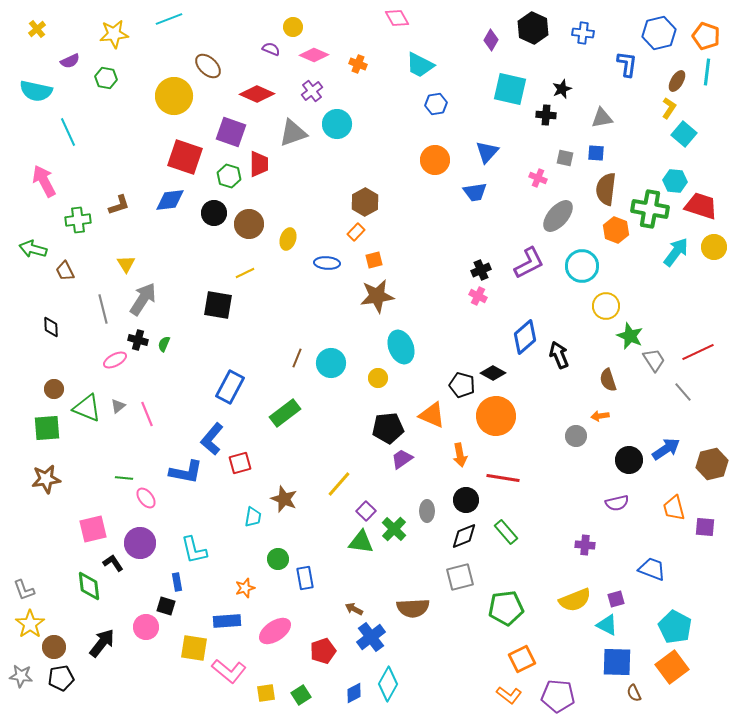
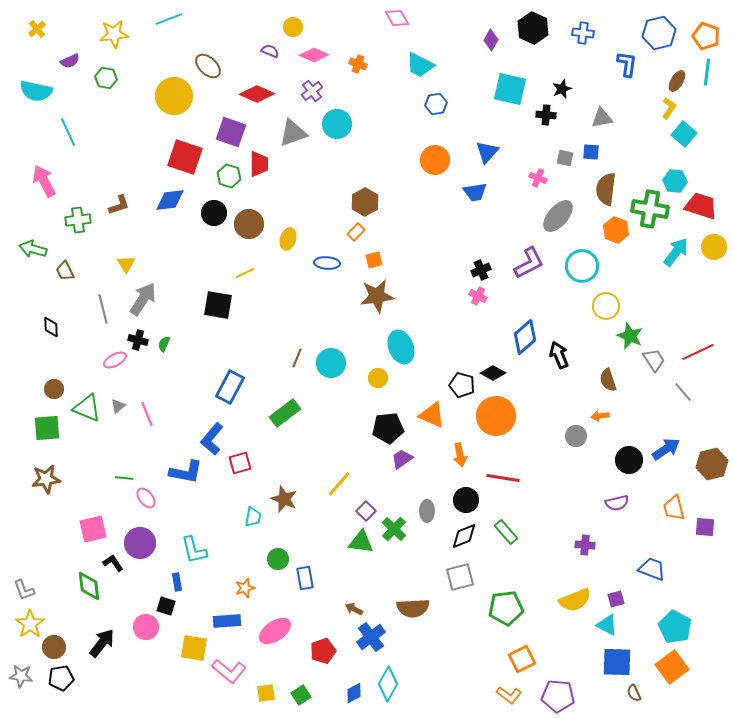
purple semicircle at (271, 49): moved 1 px left, 2 px down
blue square at (596, 153): moved 5 px left, 1 px up
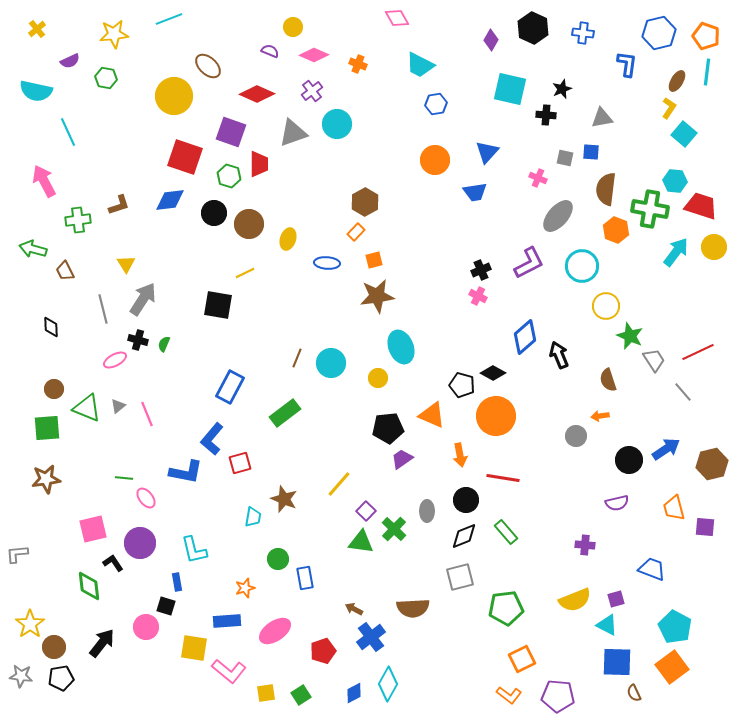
gray L-shape at (24, 590): moved 7 px left, 36 px up; rotated 105 degrees clockwise
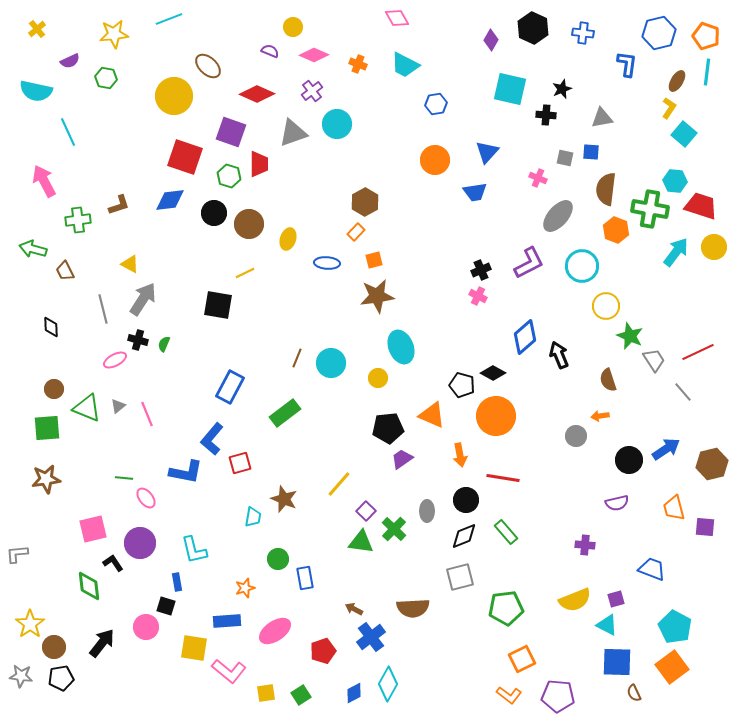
cyan trapezoid at (420, 65): moved 15 px left
yellow triangle at (126, 264): moved 4 px right; rotated 30 degrees counterclockwise
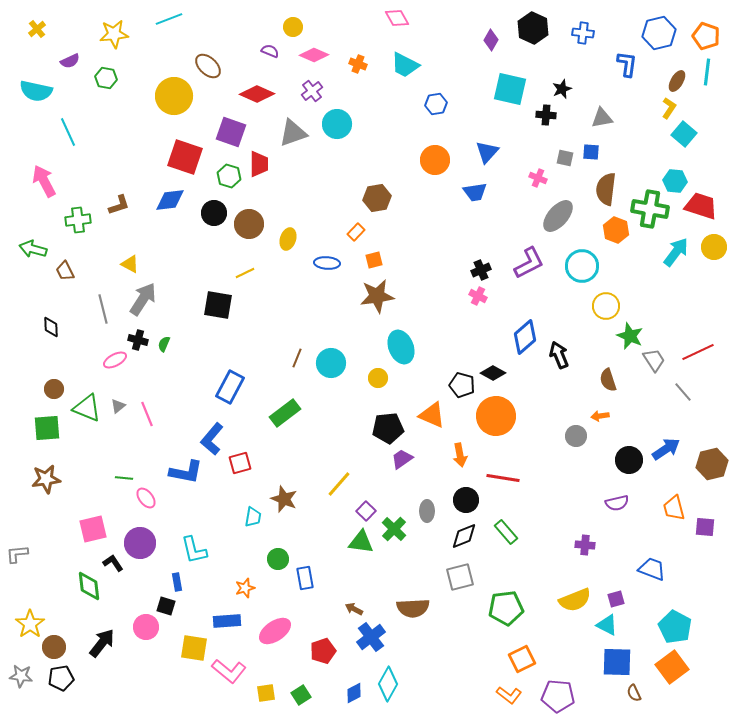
brown hexagon at (365, 202): moved 12 px right, 4 px up; rotated 20 degrees clockwise
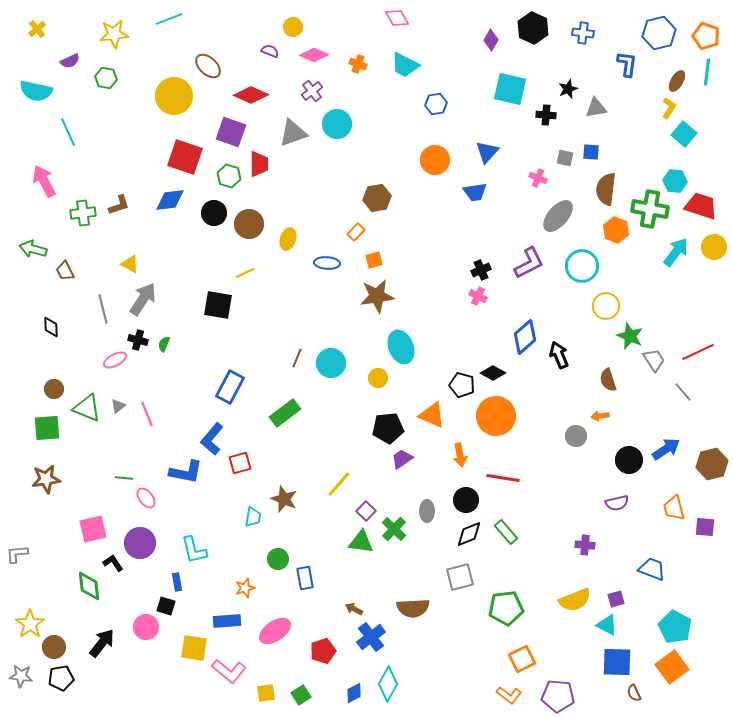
black star at (562, 89): moved 6 px right
red diamond at (257, 94): moved 6 px left, 1 px down
gray triangle at (602, 118): moved 6 px left, 10 px up
green cross at (78, 220): moved 5 px right, 7 px up
black diamond at (464, 536): moved 5 px right, 2 px up
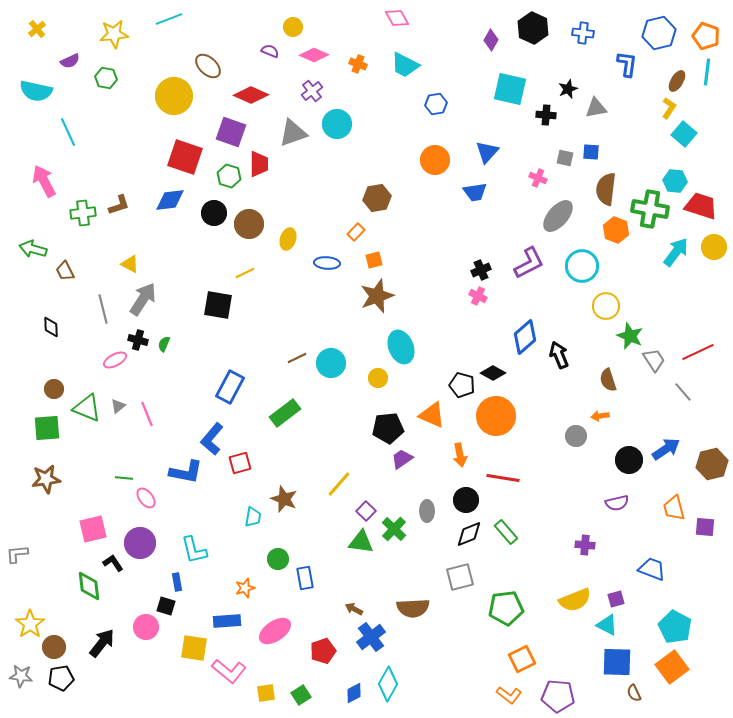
brown star at (377, 296): rotated 12 degrees counterclockwise
brown line at (297, 358): rotated 42 degrees clockwise
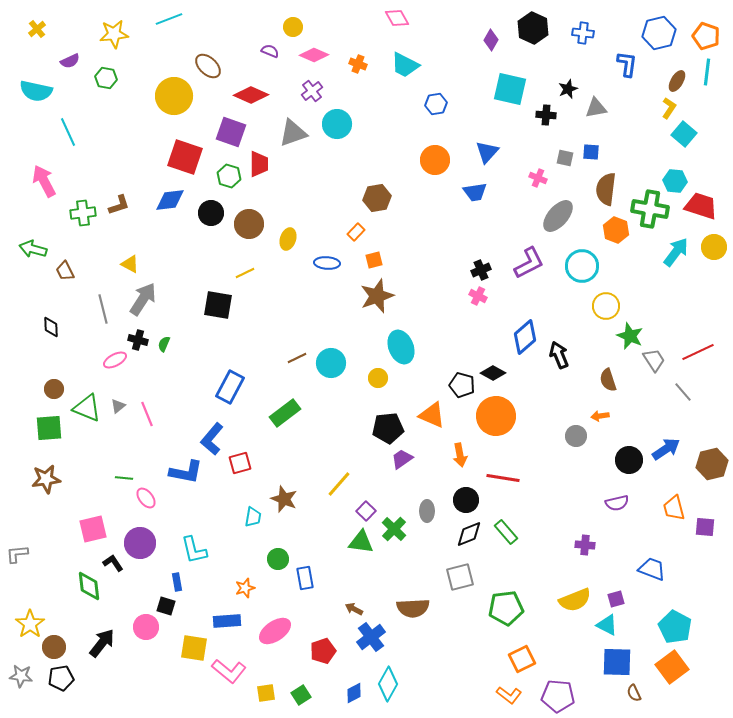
black circle at (214, 213): moved 3 px left
green square at (47, 428): moved 2 px right
